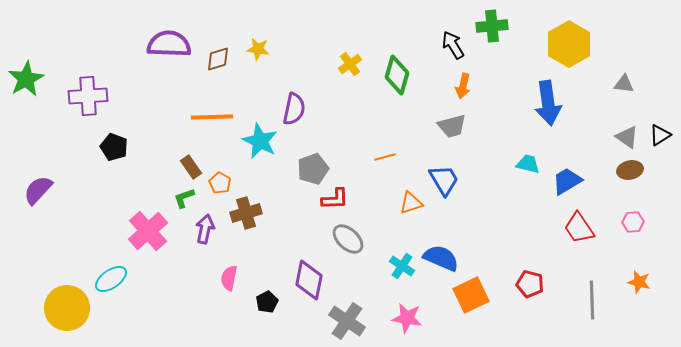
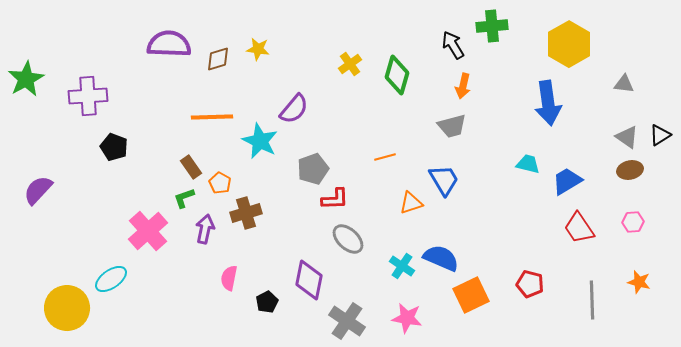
purple semicircle at (294, 109): rotated 28 degrees clockwise
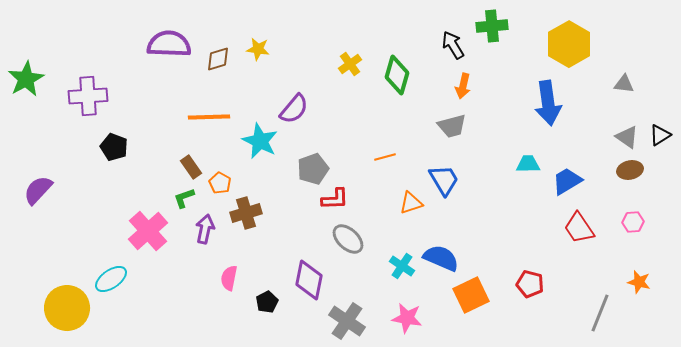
orange line at (212, 117): moved 3 px left
cyan trapezoid at (528, 164): rotated 15 degrees counterclockwise
gray line at (592, 300): moved 8 px right, 13 px down; rotated 24 degrees clockwise
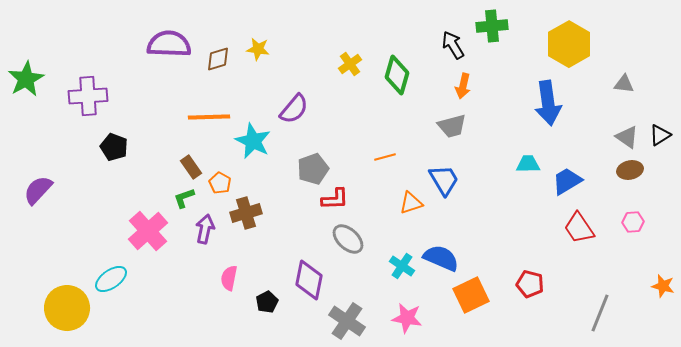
cyan star at (260, 141): moved 7 px left
orange star at (639, 282): moved 24 px right, 4 px down
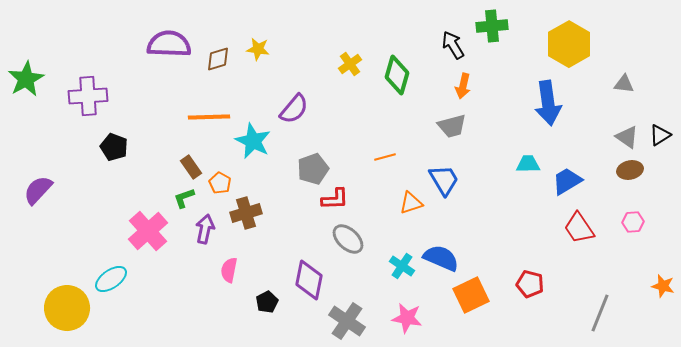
pink semicircle at (229, 278): moved 8 px up
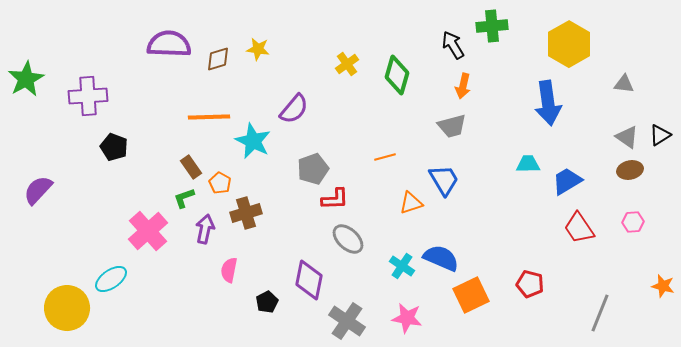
yellow cross at (350, 64): moved 3 px left
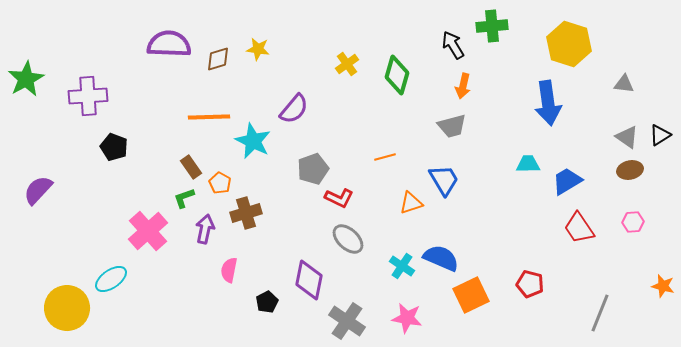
yellow hexagon at (569, 44): rotated 12 degrees counterclockwise
red L-shape at (335, 199): moved 4 px right, 1 px up; rotated 28 degrees clockwise
